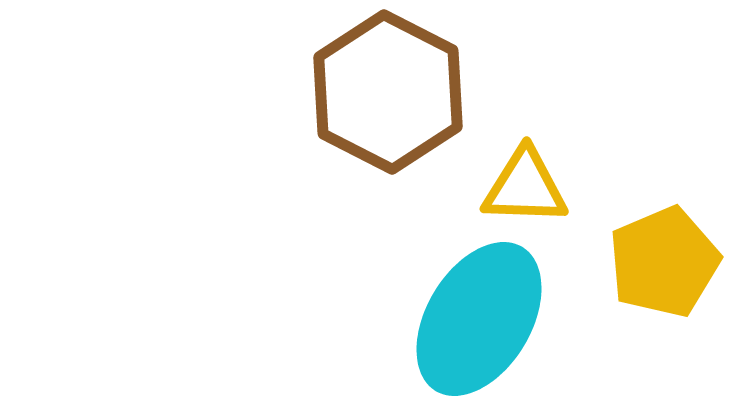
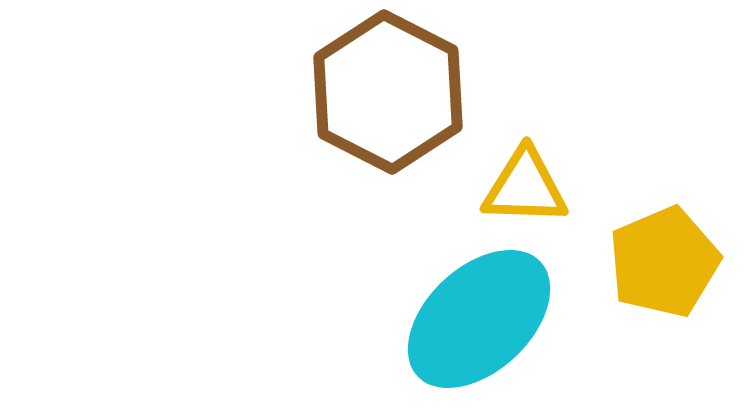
cyan ellipse: rotated 16 degrees clockwise
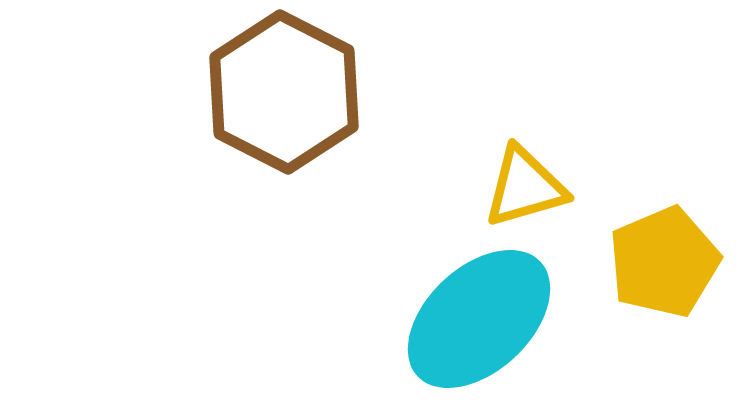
brown hexagon: moved 104 px left
yellow triangle: rotated 18 degrees counterclockwise
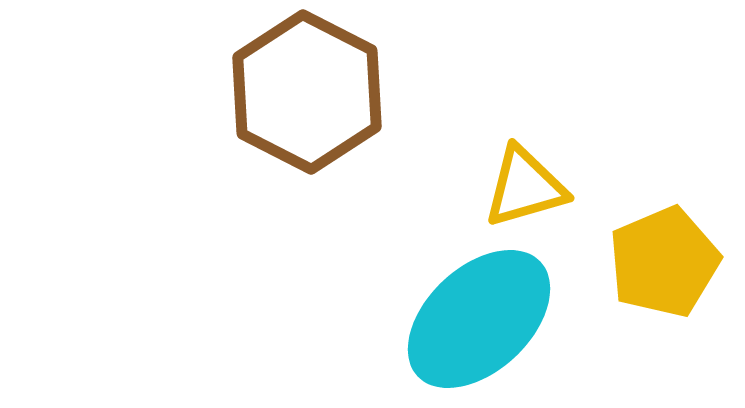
brown hexagon: moved 23 px right
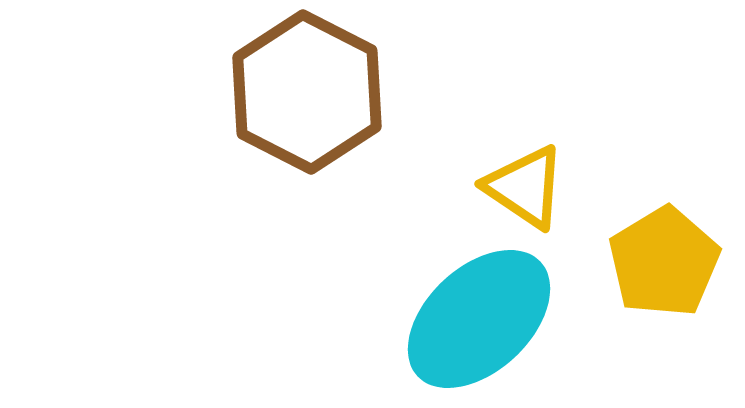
yellow triangle: rotated 50 degrees clockwise
yellow pentagon: rotated 8 degrees counterclockwise
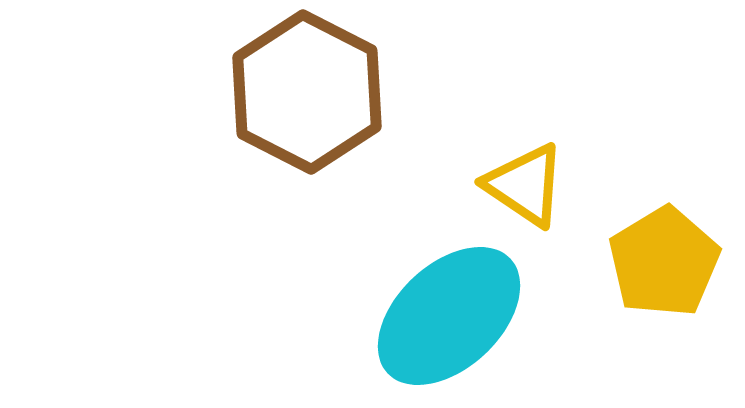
yellow triangle: moved 2 px up
cyan ellipse: moved 30 px left, 3 px up
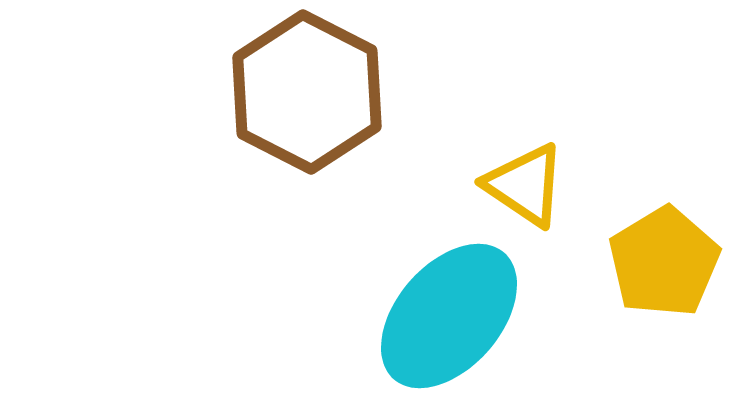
cyan ellipse: rotated 6 degrees counterclockwise
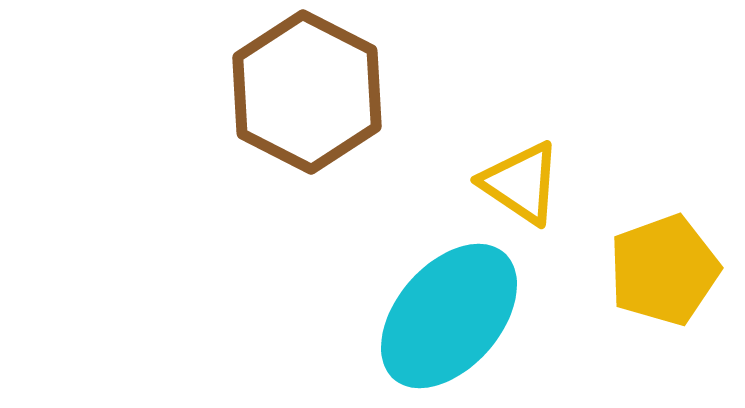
yellow triangle: moved 4 px left, 2 px up
yellow pentagon: moved 8 px down; rotated 11 degrees clockwise
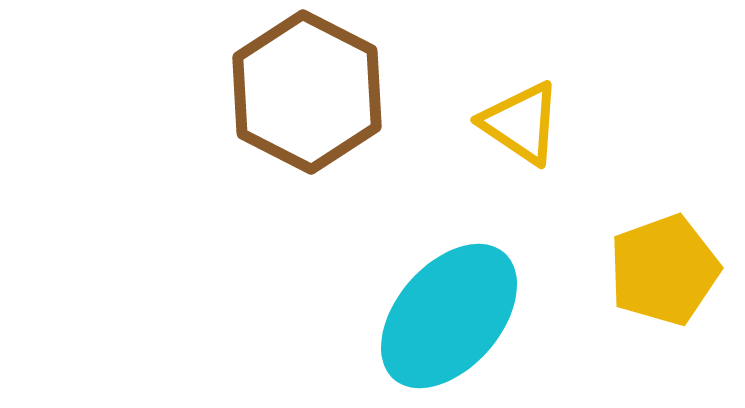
yellow triangle: moved 60 px up
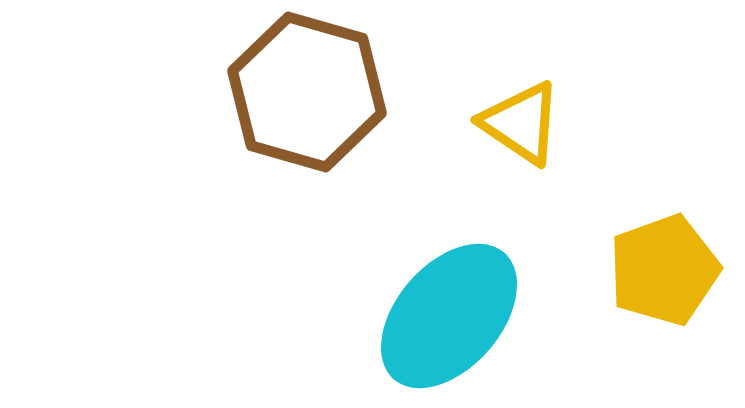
brown hexagon: rotated 11 degrees counterclockwise
